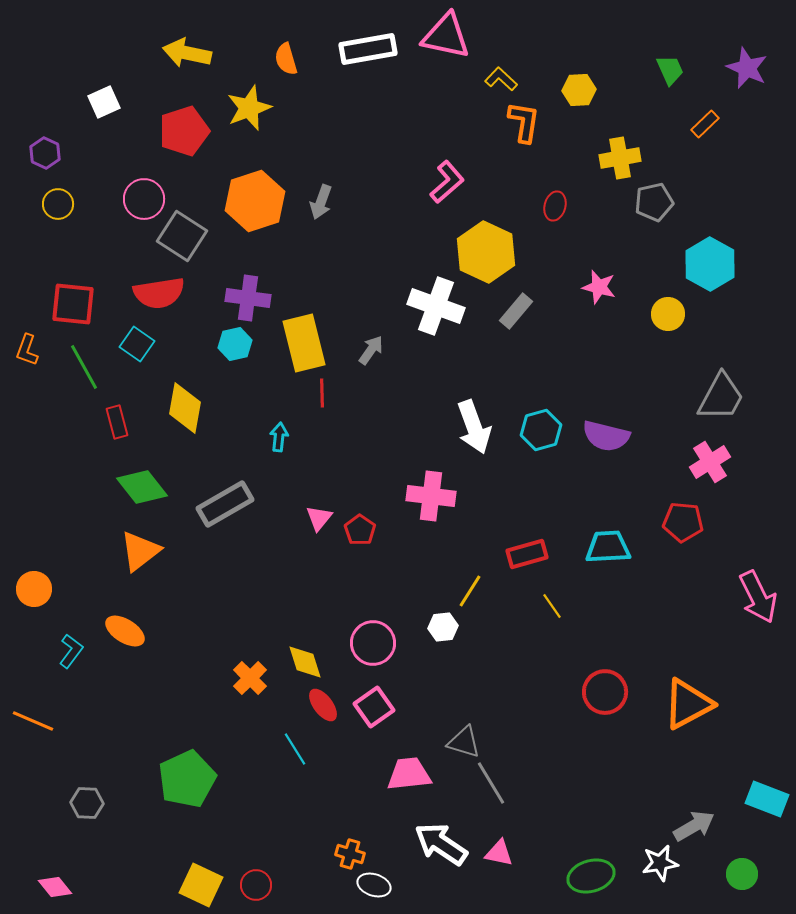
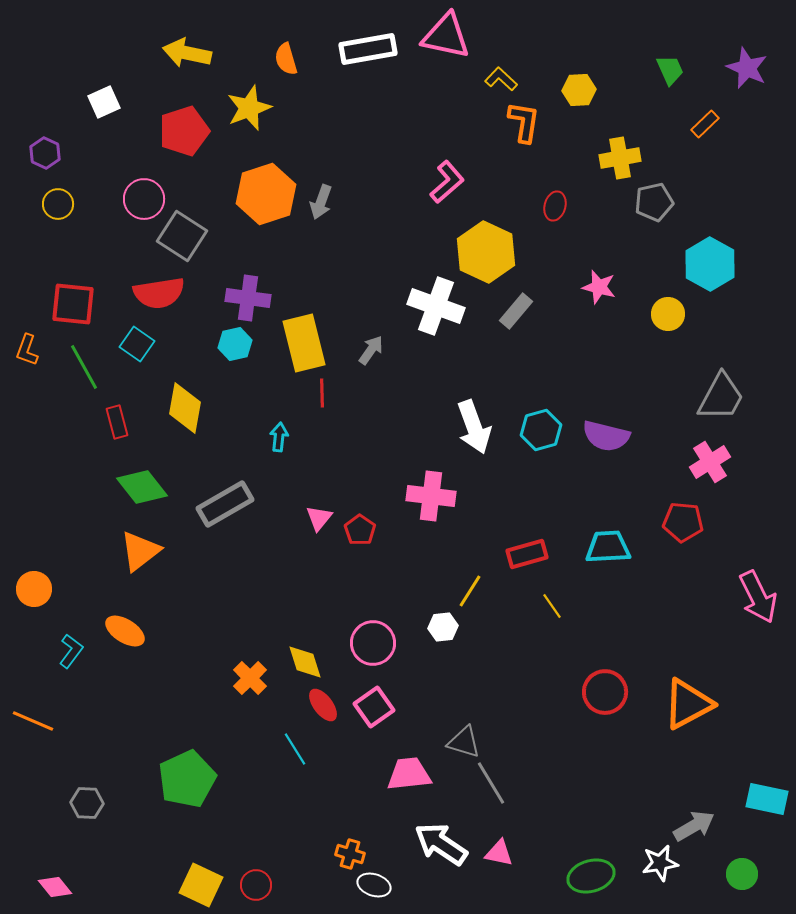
orange hexagon at (255, 201): moved 11 px right, 7 px up
cyan rectangle at (767, 799): rotated 9 degrees counterclockwise
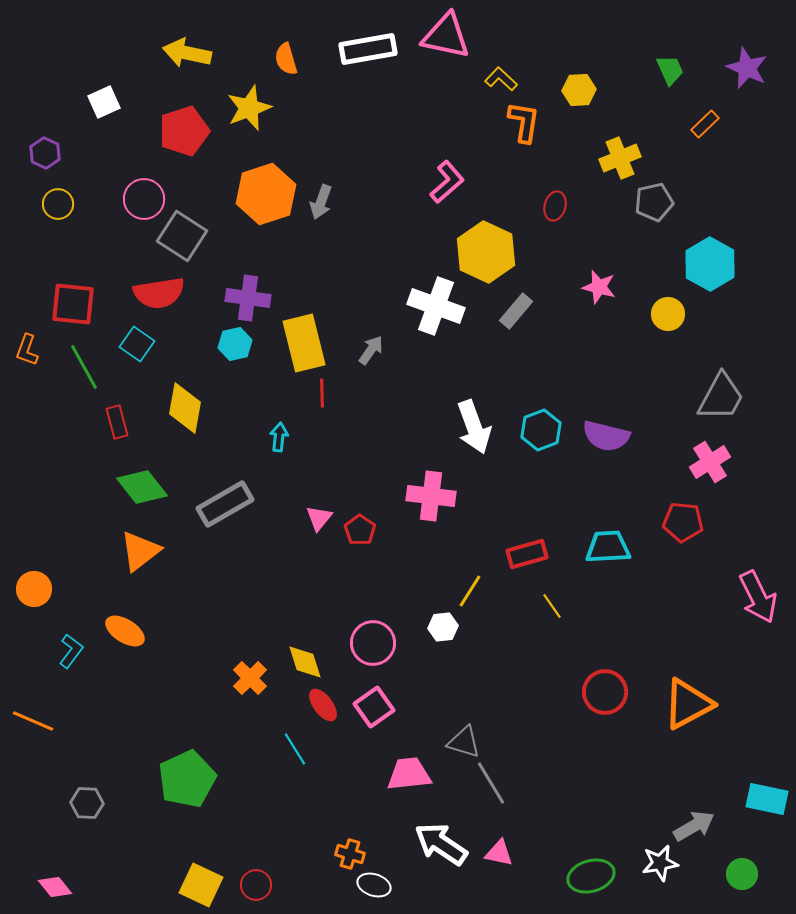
yellow cross at (620, 158): rotated 12 degrees counterclockwise
cyan hexagon at (541, 430): rotated 6 degrees counterclockwise
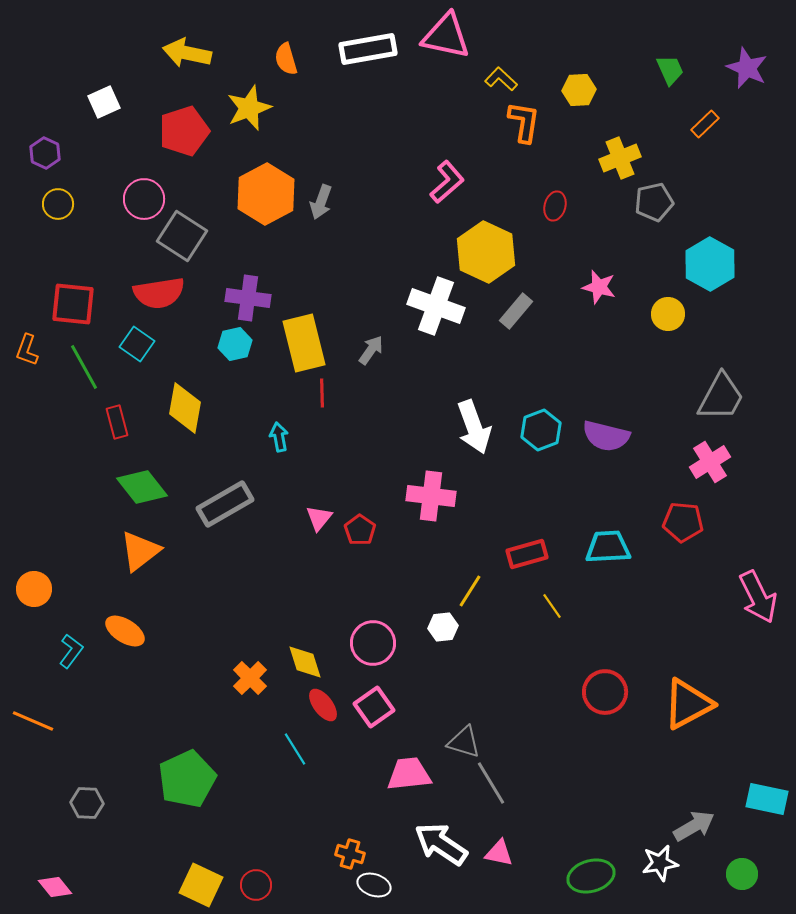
orange hexagon at (266, 194): rotated 10 degrees counterclockwise
cyan arrow at (279, 437): rotated 16 degrees counterclockwise
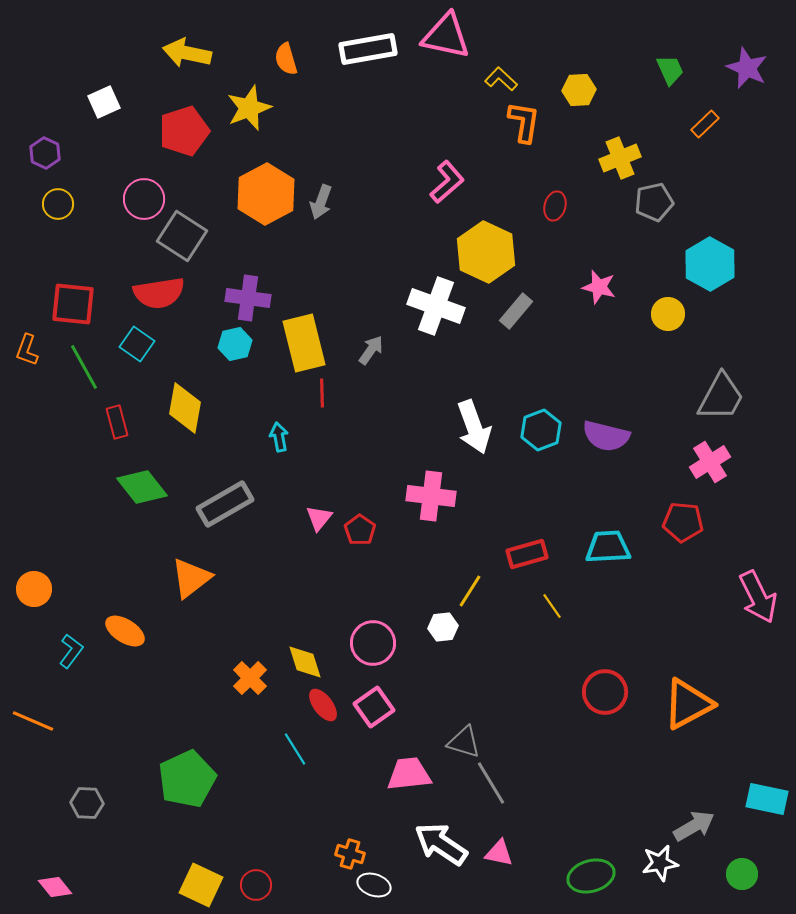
orange triangle at (140, 551): moved 51 px right, 27 px down
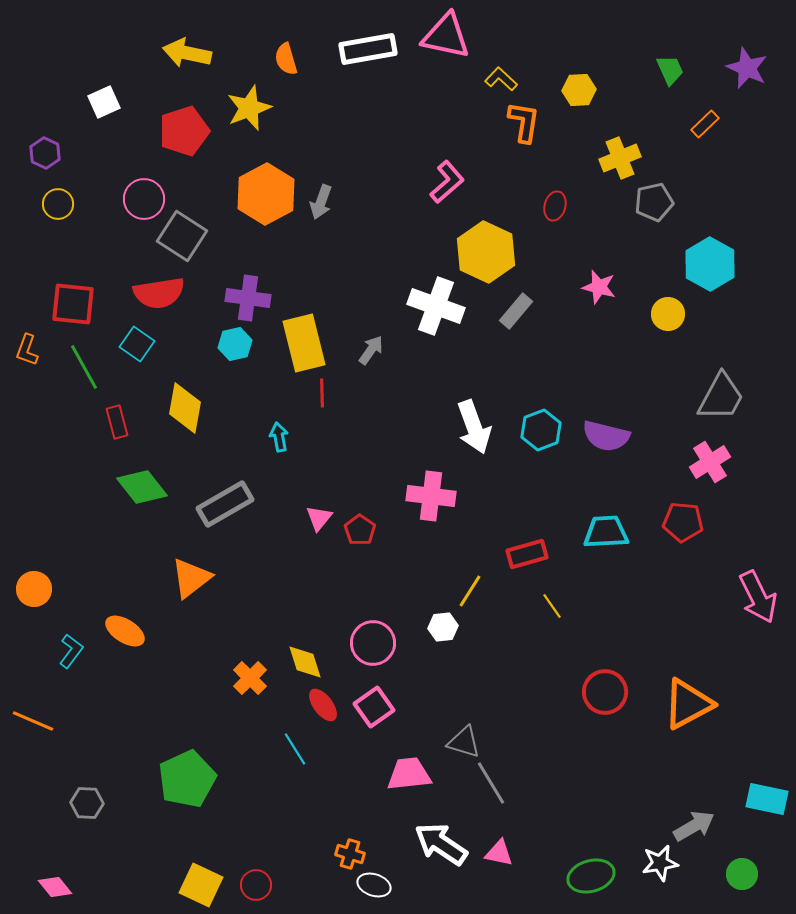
cyan trapezoid at (608, 547): moved 2 px left, 15 px up
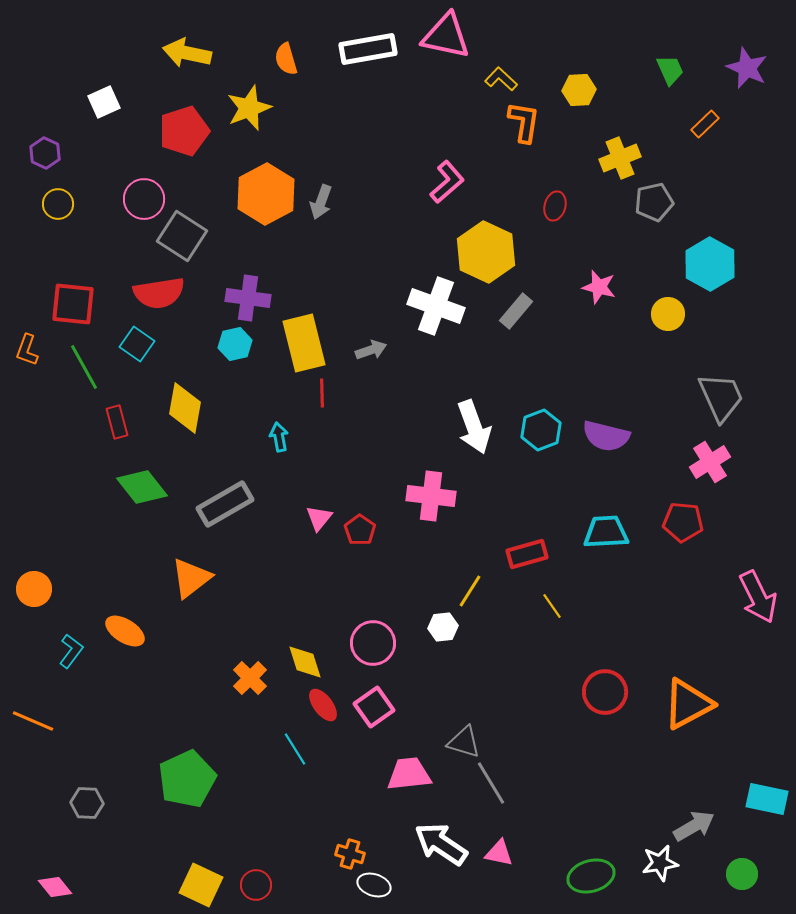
gray arrow at (371, 350): rotated 36 degrees clockwise
gray trapezoid at (721, 397): rotated 52 degrees counterclockwise
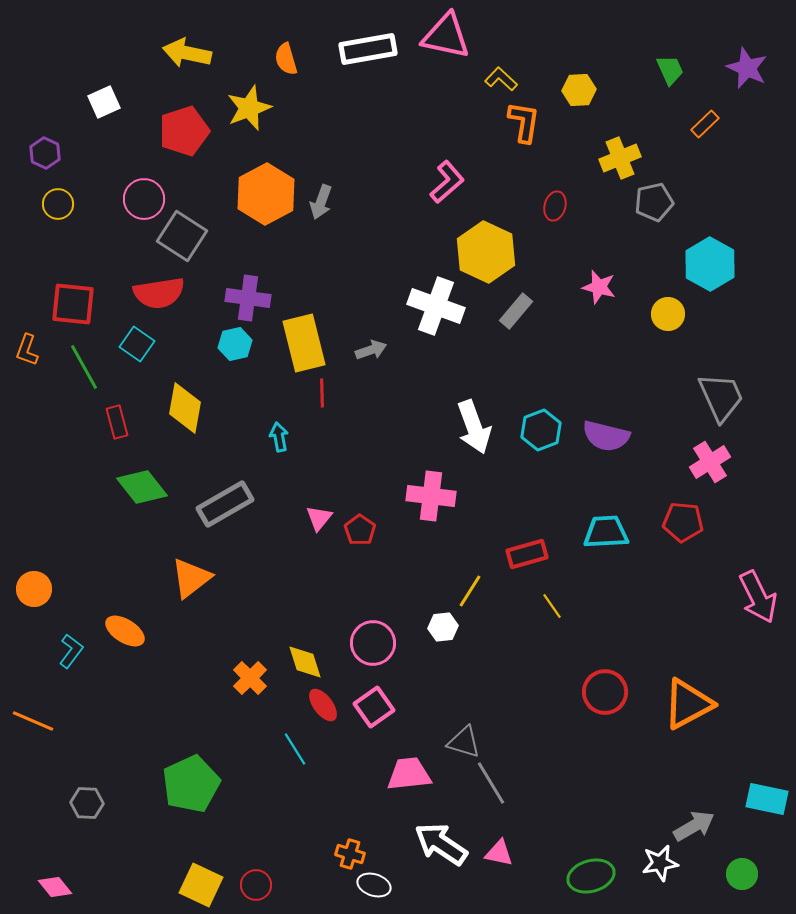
green pentagon at (187, 779): moved 4 px right, 5 px down
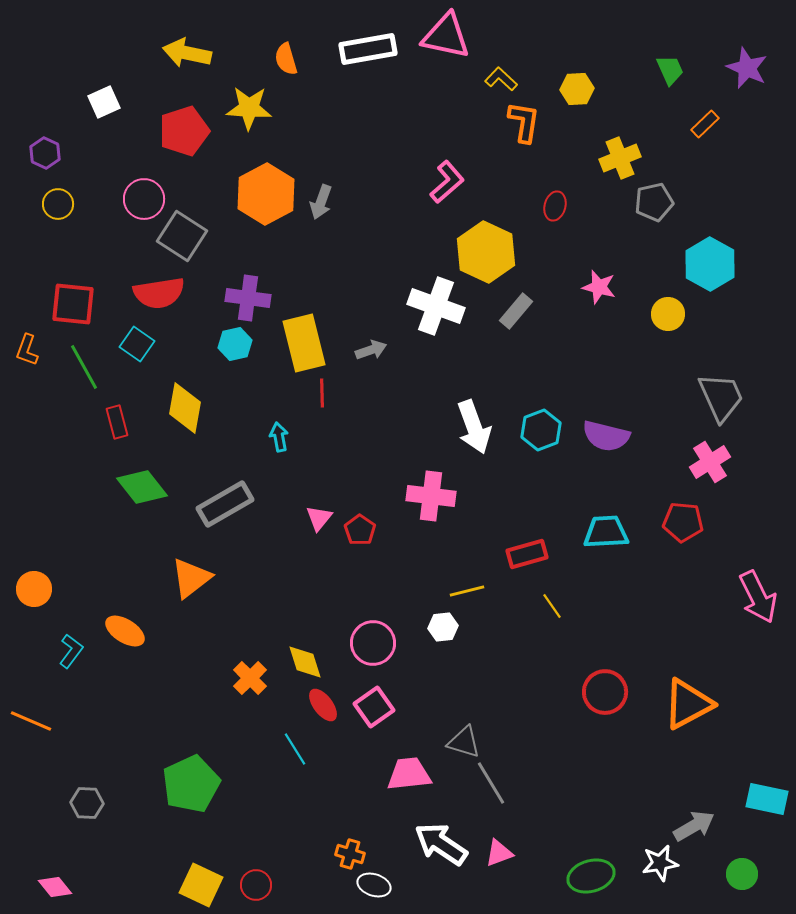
yellow hexagon at (579, 90): moved 2 px left, 1 px up
yellow star at (249, 108): rotated 24 degrees clockwise
yellow line at (470, 591): moved 3 px left; rotated 44 degrees clockwise
orange line at (33, 721): moved 2 px left
pink triangle at (499, 853): rotated 32 degrees counterclockwise
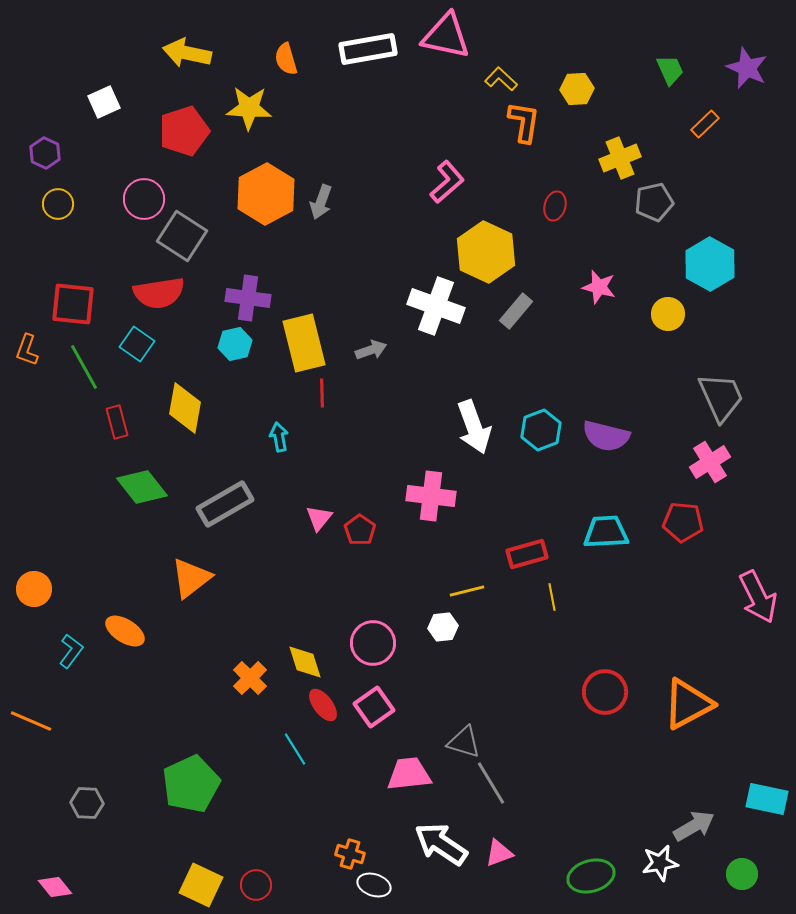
yellow line at (552, 606): moved 9 px up; rotated 24 degrees clockwise
